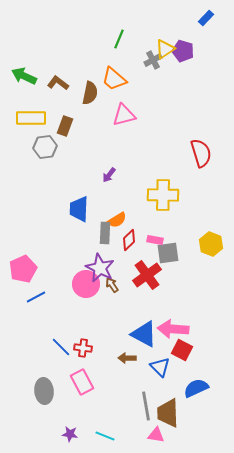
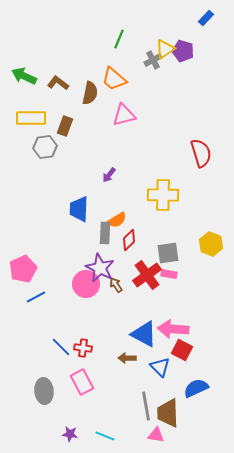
pink rectangle at (155, 240): moved 14 px right, 34 px down
brown arrow at (112, 285): moved 4 px right
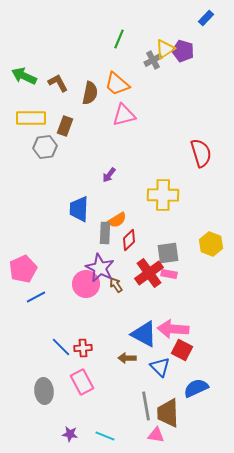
orange trapezoid at (114, 79): moved 3 px right, 5 px down
brown L-shape at (58, 83): rotated 25 degrees clockwise
red cross at (147, 275): moved 2 px right, 2 px up
red cross at (83, 348): rotated 12 degrees counterclockwise
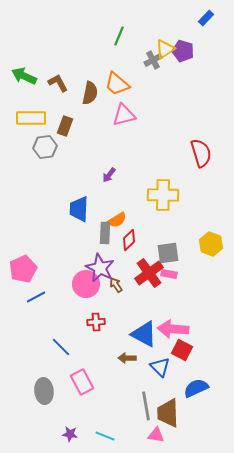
green line at (119, 39): moved 3 px up
red cross at (83, 348): moved 13 px right, 26 px up
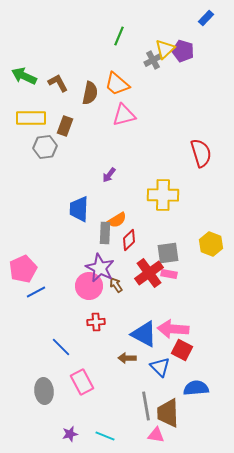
yellow triangle at (165, 49): rotated 10 degrees counterclockwise
pink circle at (86, 284): moved 3 px right, 2 px down
blue line at (36, 297): moved 5 px up
blue semicircle at (196, 388): rotated 20 degrees clockwise
purple star at (70, 434): rotated 21 degrees counterclockwise
